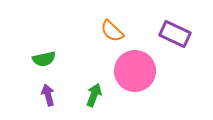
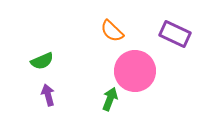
green semicircle: moved 2 px left, 2 px down; rotated 10 degrees counterclockwise
green arrow: moved 16 px right, 4 px down
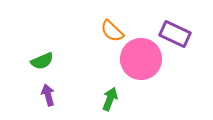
pink circle: moved 6 px right, 12 px up
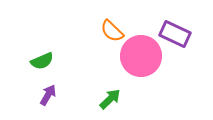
pink circle: moved 3 px up
purple arrow: rotated 45 degrees clockwise
green arrow: rotated 25 degrees clockwise
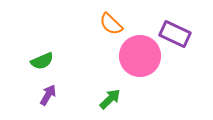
orange semicircle: moved 1 px left, 7 px up
pink circle: moved 1 px left
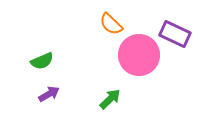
pink circle: moved 1 px left, 1 px up
purple arrow: moved 1 px right, 1 px up; rotated 30 degrees clockwise
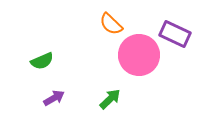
purple arrow: moved 5 px right, 4 px down
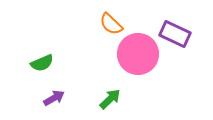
pink circle: moved 1 px left, 1 px up
green semicircle: moved 2 px down
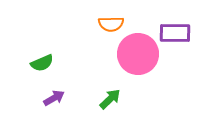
orange semicircle: rotated 45 degrees counterclockwise
purple rectangle: moved 1 px up; rotated 24 degrees counterclockwise
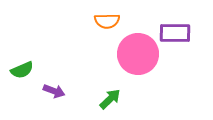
orange semicircle: moved 4 px left, 3 px up
green semicircle: moved 20 px left, 7 px down
purple arrow: moved 7 px up; rotated 50 degrees clockwise
